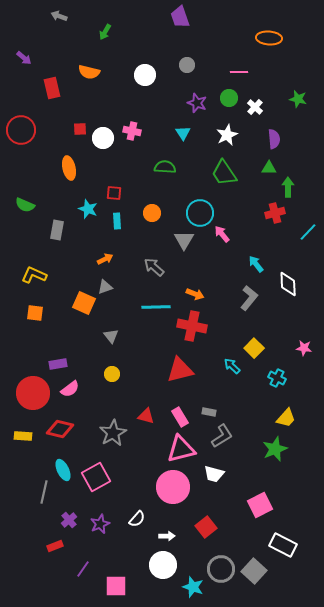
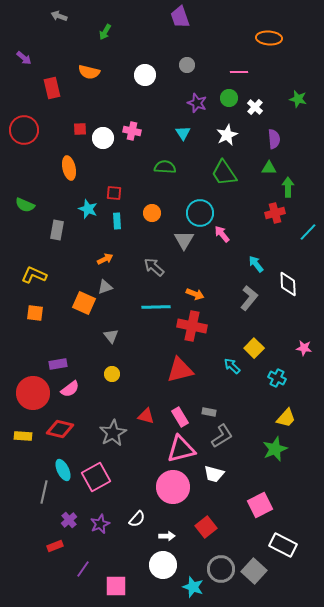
red circle at (21, 130): moved 3 px right
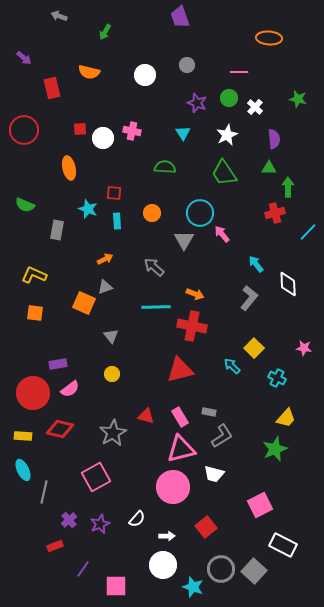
cyan ellipse at (63, 470): moved 40 px left
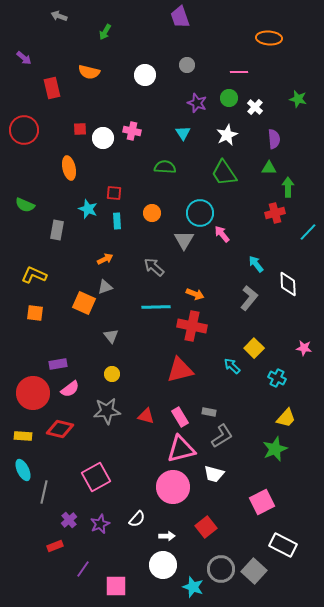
gray star at (113, 433): moved 6 px left, 22 px up; rotated 24 degrees clockwise
pink square at (260, 505): moved 2 px right, 3 px up
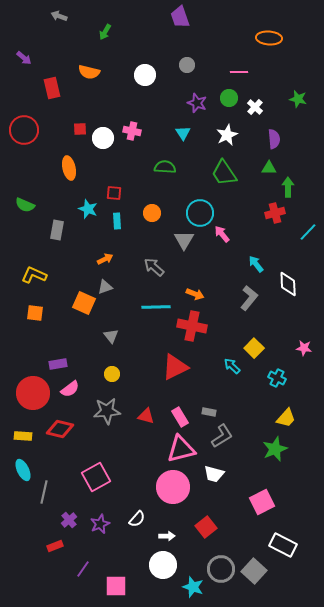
red triangle at (180, 370): moved 5 px left, 3 px up; rotated 12 degrees counterclockwise
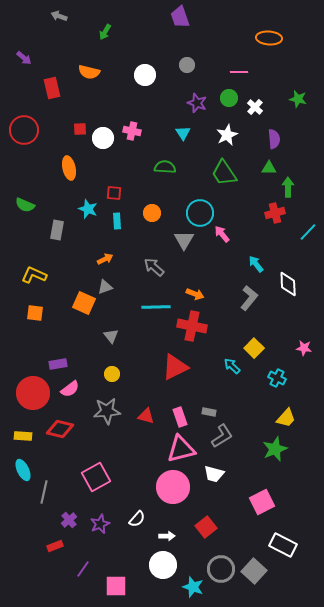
pink rectangle at (180, 417): rotated 12 degrees clockwise
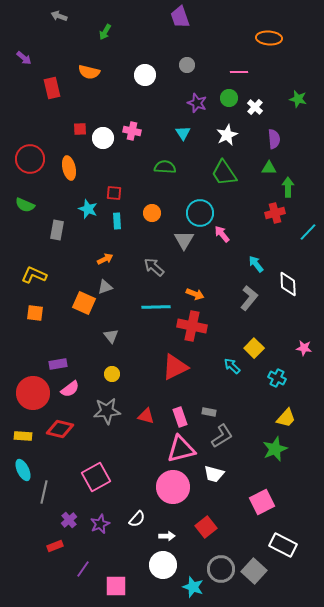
red circle at (24, 130): moved 6 px right, 29 px down
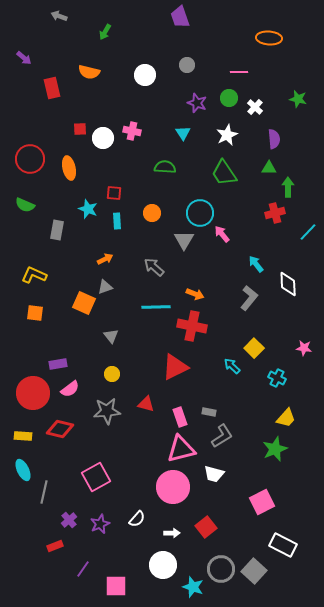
red triangle at (146, 416): moved 12 px up
white arrow at (167, 536): moved 5 px right, 3 px up
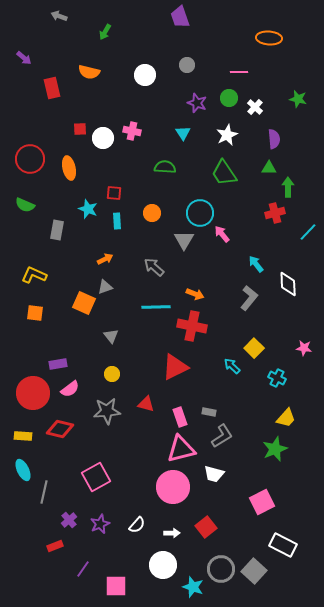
white semicircle at (137, 519): moved 6 px down
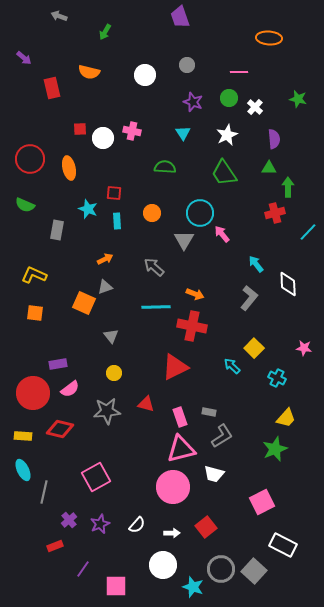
purple star at (197, 103): moved 4 px left, 1 px up
yellow circle at (112, 374): moved 2 px right, 1 px up
